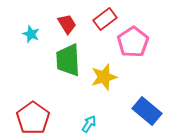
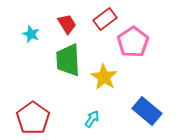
yellow star: rotated 24 degrees counterclockwise
cyan arrow: moved 3 px right, 5 px up
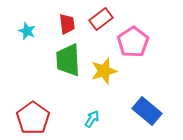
red rectangle: moved 4 px left
red trapezoid: rotated 25 degrees clockwise
cyan star: moved 4 px left, 3 px up
yellow star: moved 6 px up; rotated 24 degrees clockwise
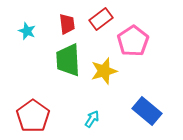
pink pentagon: moved 1 px up
red pentagon: moved 2 px up
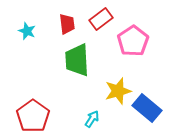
green trapezoid: moved 9 px right
yellow star: moved 14 px right, 20 px down
blue rectangle: moved 3 px up
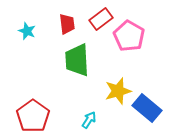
pink pentagon: moved 4 px left, 5 px up; rotated 8 degrees counterclockwise
cyan arrow: moved 3 px left, 1 px down
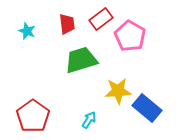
pink pentagon: moved 1 px right
green trapezoid: moved 4 px right; rotated 76 degrees clockwise
yellow star: rotated 12 degrees clockwise
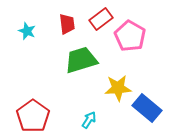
yellow star: moved 3 px up
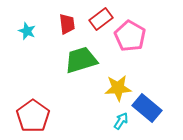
cyan arrow: moved 32 px right, 1 px down
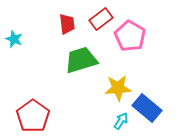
cyan star: moved 13 px left, 8 px down
